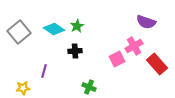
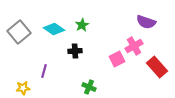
green star: moved 5 px right, 1 px up
red rectangle: moved 3 px down
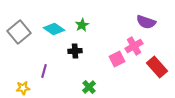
green cross: rotated 24 degrees clockwise
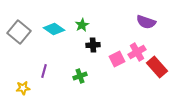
gray square: rotated 10 degrees counterclockwise
pink cross: moved 3 px right, 6 px down
black cross: moved 18 px right, 6 px up
green cross: moved 9 px left, 11 px up; rotated 24 degrees clockwise
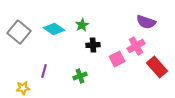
pink cross: moved 1 px left, 6 px up
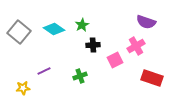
pink square: moved 2 px left, 1 px down
red rectangle: moved 5 px left, 11 px down; rotated 30 degrees counterclockwise
purple line: rotated 48 degrees clockwise
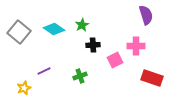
purple semicircle: moved 7 px up; rotated 126 degrees counterclockwise
pink cross: rotated 30 degrees clockwise
yellow star: moved 1 px right; rotated 16 degrees counterclockwise
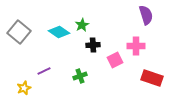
cyan diamond: moved 5 px right, 3 px down
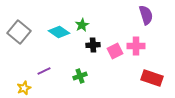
pink square: moved 9 px up
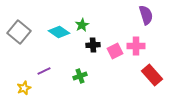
red rectangle: moved 3 px up; rotated 30 degrees clockwise
